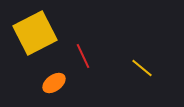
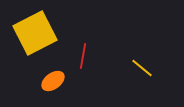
red line: rotated 35 degrees clockwise
orange ellipse: moved 1 px left, 2 px up
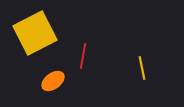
yellow line: rotated 40 degrees clockwise
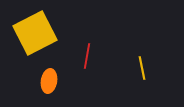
red line: moved 4 px right
orange ellipse: moved 4 px left; rotated 45 degrees counterclockwise
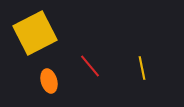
red line: moved 3 px right, 10 px down; rotated 50 degrees counterclockwise
orange ellipse: rotated 25 degrees counterclockwise
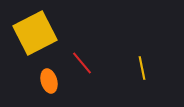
red line: moved 8 px left, 3 px up
